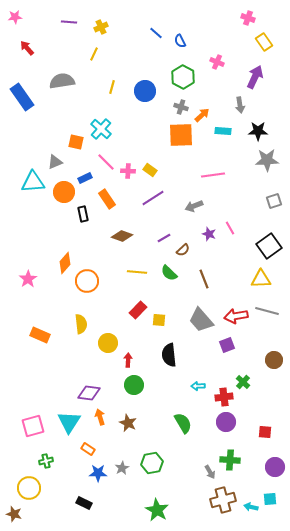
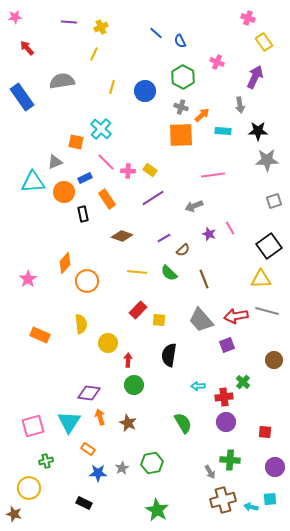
black semicircle at (169, 355): rotated 15 degrees clockwise
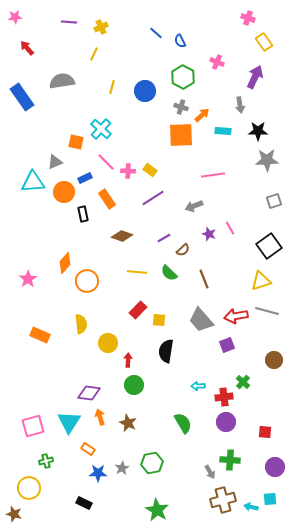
yellow triangle at (261, 279): moved 2 px down; rotated 15 degrees counterclockwise
black semicircle at (169, 355): moved 3 px left, 4 px up
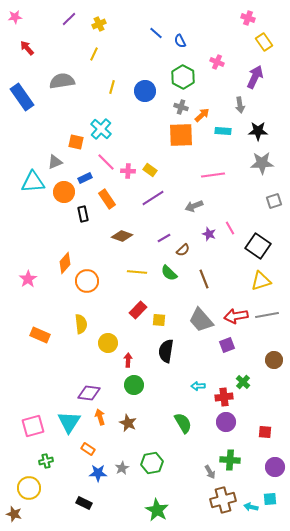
purple line at (69, 22): moved 3 px up; rotated 49 degrees counterclockwise
yellow cross at (101, 27): moved 2 px left, 3 px up
gray star at (267, 160): moved 5 px left, 3 px down
black square at (269, 246): moved 11 px left; rotated 20 degrees counterclockwise
gray line at (267, 311): moved 4 px down; rotated 25 degrees counterclockwise
